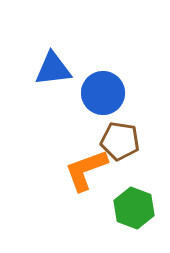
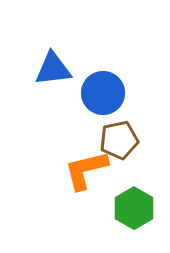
brown pentagon: moved 1 px left, 1 px up; rotated 21 degrees counterclockwise
orange L-shape: rotated 6 degrees clockwise
green hexagon: rotated 9 degrees clockwise
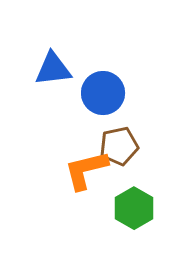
brown pentagon: moved 6 px down
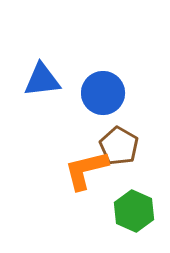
blue triangle: moved 11 px left, 11 px down
brown pentagon: rotated 30 degrees counterclockwise
green hexagon: moved 3 px down; rotated 6 degrees counterclockwise
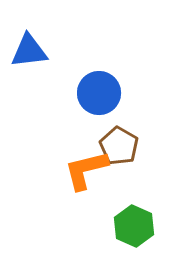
blue triangle: moved 13 px left, 29 px up
blue circle: moved 4 px left
green hexagon: moved 15 px down
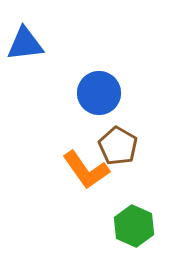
blue triangle: moved 4 px left, 7 px up
brown pentagon: moved 1 px left
orange L-shape: rotated 111 degrees counterclockwise
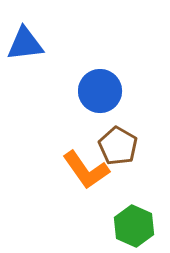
blue circle: moved 1 px right, 2 px up
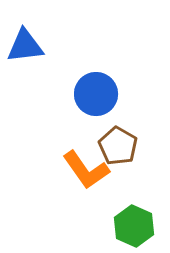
blue triangle: moved 2 px down
blue circle: moved 4 px left, 3 px down
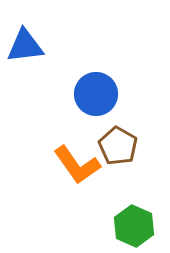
orange L-shape: moved 9 px left, 5 px up
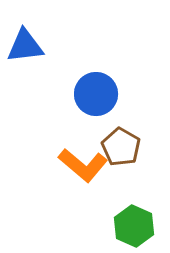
brown pentagon: moved 3 px right, 1 px down
orange L-shape: moved 6 px right; rotated 15 degrees counterclockwise
